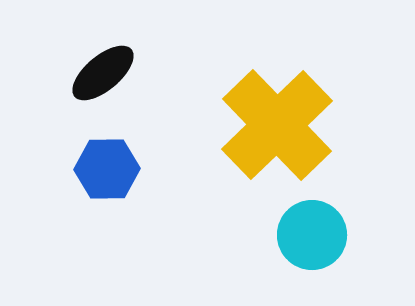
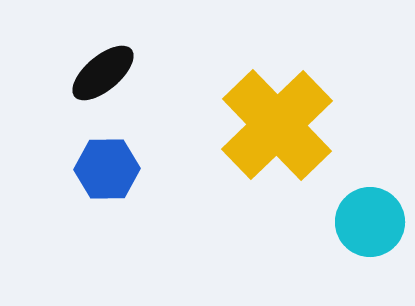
cyan circle: moved 58 px right, 13 px up
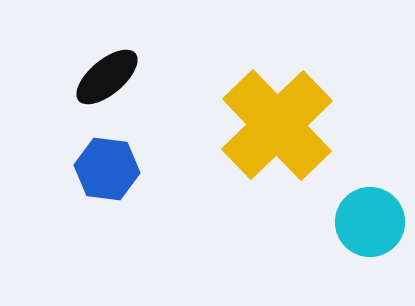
black ellipse: moved 4 px right, 4 px down
blue hexagon: rotated 8 degrees clockwise
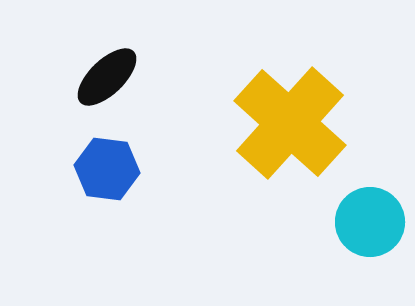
black ellipse: rotated 4 degrees counterclockwise
yellow cross: moved 13 px right, 2 px up; rotated 4 degrees counterclockwise
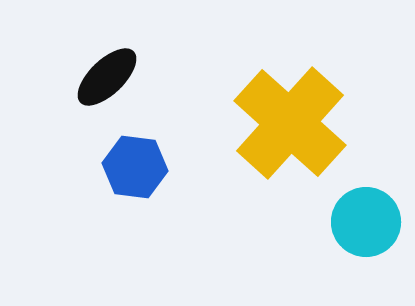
blue hexagon: moved 28 px right, 2 px up
cyan circle: moved 4 px left
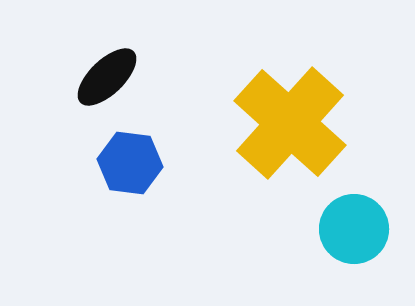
blue hexagon: moved 5 px left, 4 px up
cyan circle: moved 12 px left, 7 px down
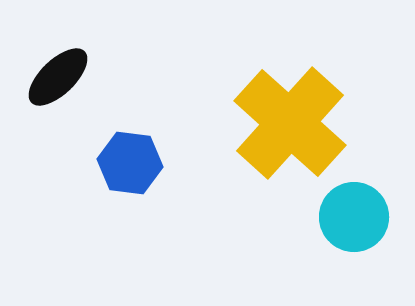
black ellipse: moved 49 px left
cyan circle: moved 12 px up
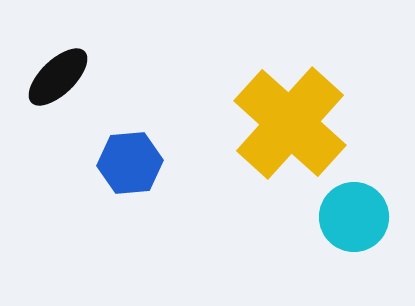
blue hexagon: rotated 12 degrees counterclockwise
